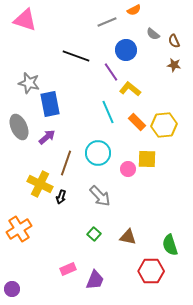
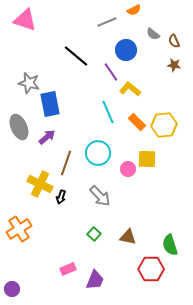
black line: rotated 20 degrees clockwise
red hexagon: moved 2 px up
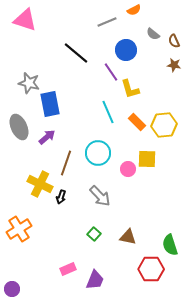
black line: moved 3 px up
yellow L-shape: rotated 145 degrees counterclockwise
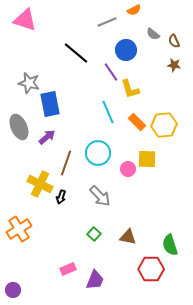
purple circle: moved 1 px right, 1 px down
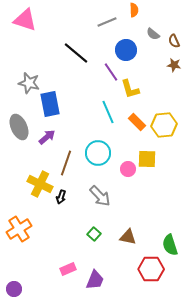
orange semicircle: rotated 64 degrees counterclockwise
purple circle: moved 1 px right, 1 px up
